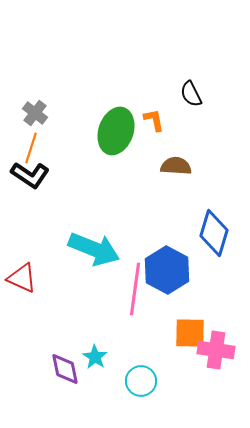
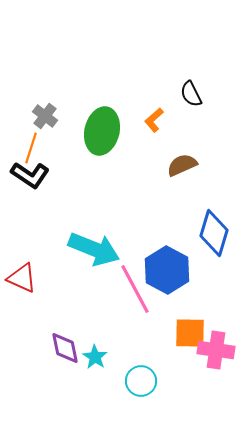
gray cross: moved 10 px right, 3 px down
orange L-shape: rotated 120 degrees counterclockwise
green ellipse: moved 14 px left; rotated 6 degrees counterclockwise
brown semicircle: moved 6 px right, 1 px up; rotated 28 degrees counterclockwise
pink line: rotated 36 degrees counterclockwise
purple diamond: moved 21 px up
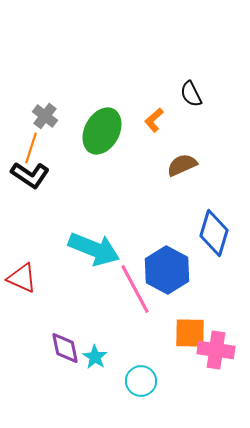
green ellipse: rotated 15 degrees clockwise
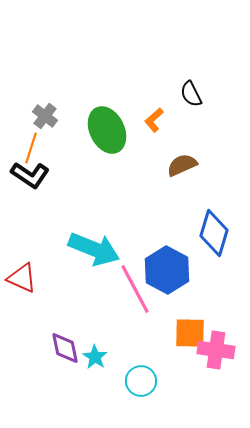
green ellipse: moved 5 px right, 1 px up; rotated 54 degrees counterclockwise
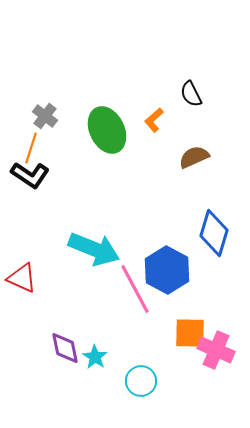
brown semicircle: moved 12 px right, 8 px up
pink cross: rotated 15 degrees clockwise
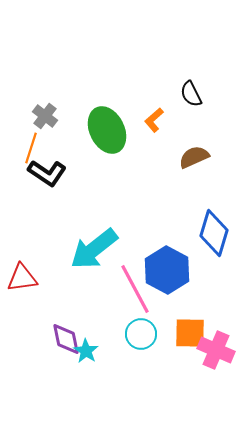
black L-shape: moved 17 px right, 2 px up
cyan arrow: rotated 120 degrees clockwise
red triangle: rotated 32 degrees counterclockwise
purple diamond: moved 1 px right, 9 px up
cyan star: moved 9 px left, 6 px up
cyan circle: moved 47 px up
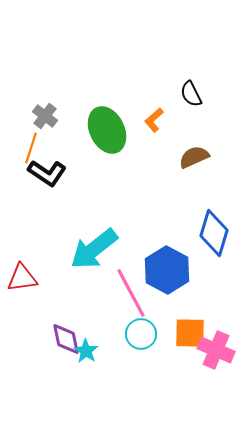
pink line: moved 4 px left, 4 px down
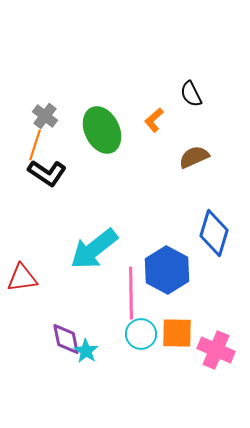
green ellipse: moved 5 px left
orange line: moved 4 px right, 3 px up
pink line: rotated 27 degrees clockwise
orange square: moved 13 px left
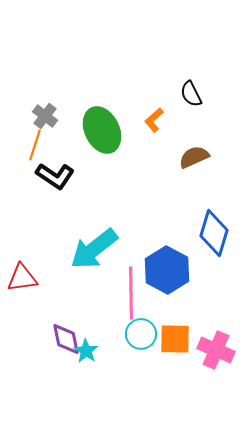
black L-shape: moved 8 px right, 3 px down
orange square: moved 2 px left, 6 px down
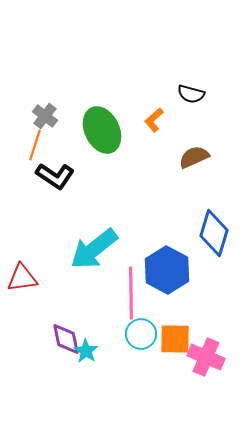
black semicircle: rotated 48 degrees counterclockwise
pink cross: moved 10 px left, 7 px down
